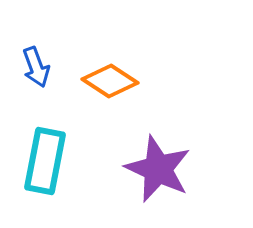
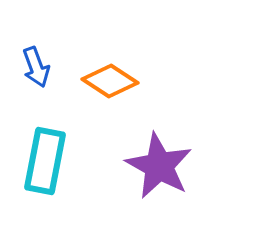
purple star: moved 1 px right, 3 px up; rotated 4 degrees clockwise
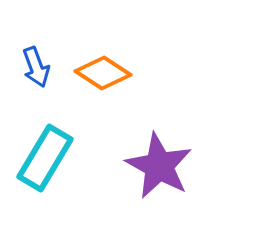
orange diamond: moved 7 px left, 8 px up
cyan rectangle: moved 3 px up; rotated 20 degrees clockwise
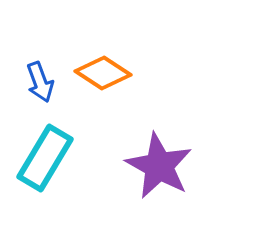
blue arrow: moved 4 px right, 15 px down
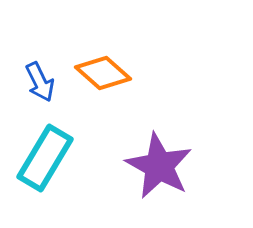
orange diamond: rotated 8 degrees clockwise
blue arrow: rotated 6 degrees counterclockwise
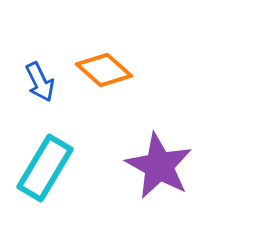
orange diamond: moved 1 px right, 3 px up
cyan rectangle: moved 10 px down
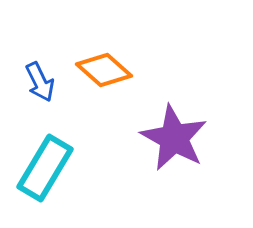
purple star: moved 15 px right, 28 px up
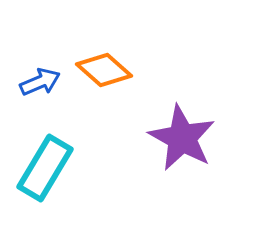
blue arrow: rotated 87 degrees counterclockwise
purple star: moved 8 px right
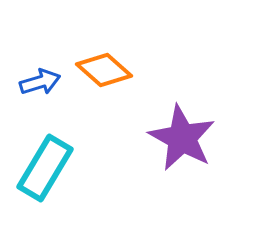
blue arrow: rotated 6 degrees clockwise
